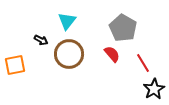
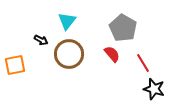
black star: rotated 25 degrees counterclockwise
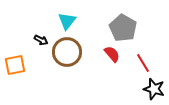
brown circle: moved 2 px left, 2 px up
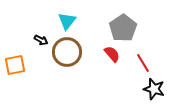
gray pentagon: rotated 8 degrees clockwise
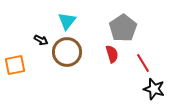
red semicircle: rotated 24 degrees clockwise
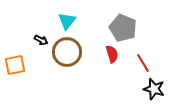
gray pentagon: rotated 16 degrees counterclockwise
